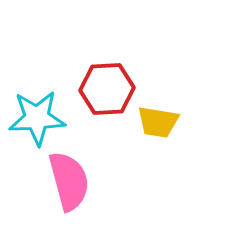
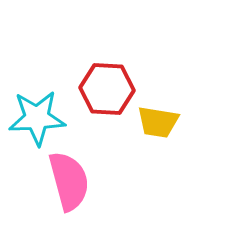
red hexagon: rotated 6 degrees clockwise
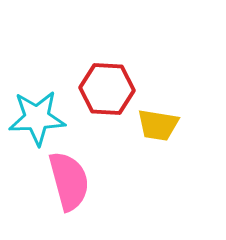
yellow trapezoid: moved 3 px down
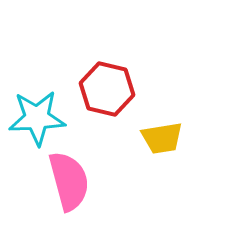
red hexagon: rotated 10 degrees clockwise
yellow trapezoid: moved 4 px right, 13 px down; rotated 18 degrees counterclockwise
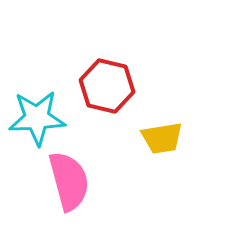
red hexagon: moved 3 px up
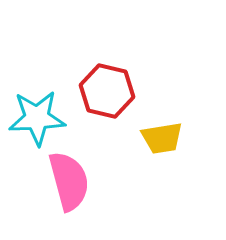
red hexagon: moved 5 px down
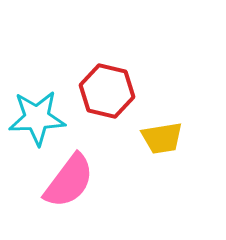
pink semicircle: rotated 52 degrees clockwise
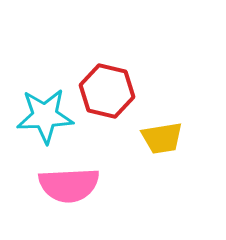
cyan star: moved 8 px right, 2 px up
pink semicircle: moved 4 px down; rotated 50 degrees clockwise
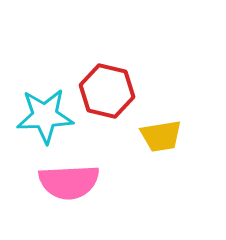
yellow trapezoid: moved 1 px left, 2 px up
pink semicircle: moved 3 px up
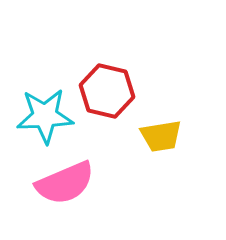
pink semicircle: moved 4 px left, 1 px down; rotated 20 degrees counterclockwise
